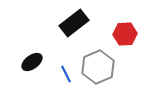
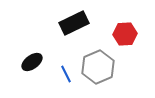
black rectangle: rotated 12 degrees clockwise
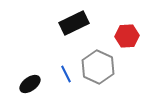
red hexagon: moved 2 px right, 2 px down
black ellipse: moved 2 px left, 22 px down
gray hexagon: rotated 12 degrees counterclockwise
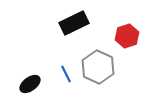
red hexagon: rotated 15 degrees counterclockwise
